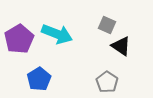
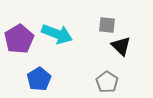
gray square: rotated 18 degrees counterclockwise
black triangle: rotated 10 degrees clockwise
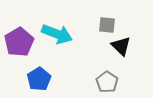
purple pentagon: moved 3 px down
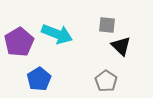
gray pentagon: moved 1 px left, 1 px up
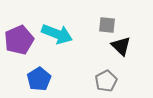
purple pentagon: moved 2 px up; rotated 8 degrees clockwise
gray pentagon: rotated 10 degrees clockwise
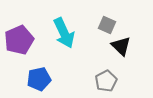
gray square: rotated 18 degrees clockwise
cyan arrow: moved 7 px right, 1 px up; rotated 44 degrees clockwise
blue pentagon: rotated 20 degrees clockwise
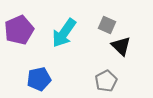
cyan arrow: rotated 60 degrees clockwise
purple pentagon: moved 10 px up
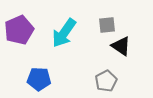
gray square: rotated 30 degrees counterclockwise
black triangle: rotated 10 degrees counterclockwise
blue pentagon: rotated 15 degrees clockwise
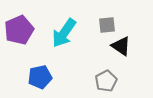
blue pentagon: moved 1 px right, 2 px up; rotated 15 degrees counterclockwise
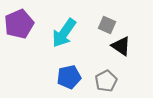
gray square: rotated 30 degrees clockwise
purple pentagon: moved 6 px up
blue pentagon: moved 29 px right
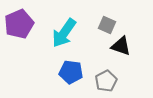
black triangle: rotated 15 degrees counterclockwise
blue pentagon: moved 2 px right, 5 px up; rotated 20 degrees clockwise
